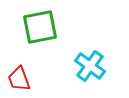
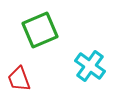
green square: moved 3 px down; rotated 12 degrees counterclockwise
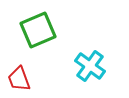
green square: moved 2 px left
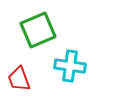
cyan cross: moved 20 px left; rotated 28 degrees counterclockwise
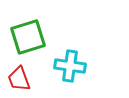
green square: moved 10 px left, 7 px down; rotated 6 degrees clockwise
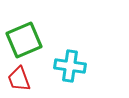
green square: moved 4 px left, 3 px down; rotated 6 degrees counterclockwise
